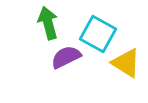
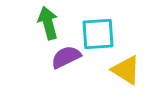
cyan square: rotated 33 degrees counterclockwise
yellow triangle: moved 7 px down
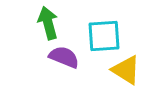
cyan square: moved 6 px right, 2 px down
purple semicircle: moved 2 px left; rotated 48 degrees clockwise
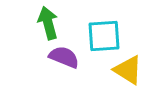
yellow triangle: moved 2 px right
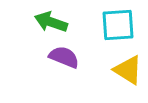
green arrow: moved 3 px right, 1 px up; rotated 56 degrees counterclockwise
cyan square: moved 14 px right, 11 px up
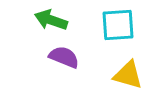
green arrow: moved 2 px up
yellow triangle: moved 5 px down; rotated 16 degrees counterclockwise
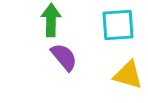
green arrow: rotated 72 degrees clockwise
purple semicircle: rotated 28 degrees clockwise
